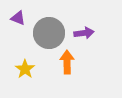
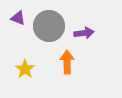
gray circle: moved 7 px up
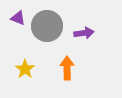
gray circle: moved 2 px left
orange arrow: moved 6 px down
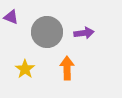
purple triangle: moved 7 px left, 1 px up
gray circle: moved 6 px down
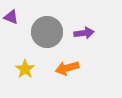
orange arrow: rotated 105 degrees counterclockwise
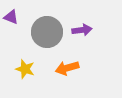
purple arrow: moved 2 px left, 3 px up
yellow star: rotated 18 degrees counterclockwise
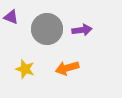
gray circle: moved 3 px up
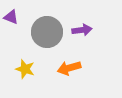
gray circle: moved 3 px down
orange arrow: moved 2 px right
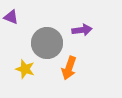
gray circle: moved 11 px down
orange arrow: rotated 55 degrees counterclockwise
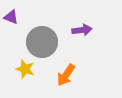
gray circle: moved 5 px left, 1 px up
orange arrow: moved 3 px left, 7 px down; rotated 15 degrees clockwise
